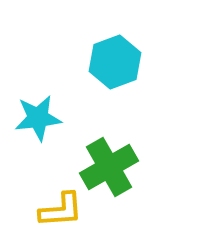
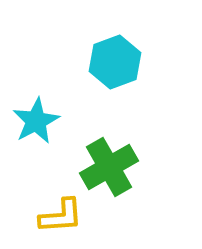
cyan star: moved 2 px left, 3 px down; rotated 21 degrees counterclockwise
yellow L-shape: moved 6 px down
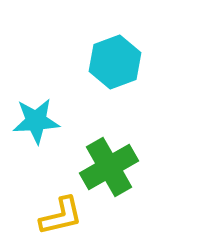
cyan star: rotated 24 degrees clockwise
yellow L-shape: rotated 9 degrees counterclockwise
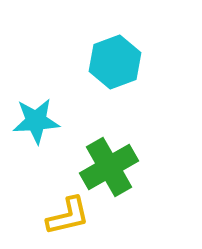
yellow L-shape: moved 7 px right
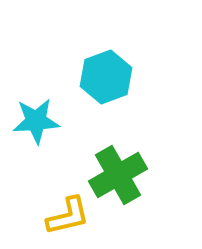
cyan hexagon: moved 9 px left, 15 px down
green cross: moved 9 px right, 8 px down
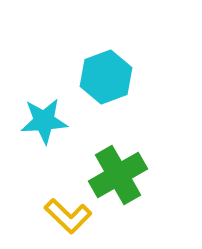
cyan star: moved 8 px right
yellow L-shape: rotated 57 degrees clockwise
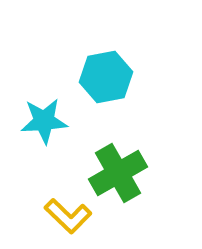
cyan hexagon: rotated 9 degrees clockwise
green cross: moved 2 px up
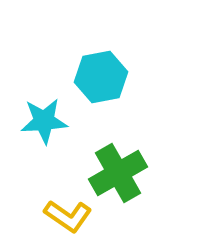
cyan hexagon: moved 5 px left
yellow L-shape: rotated 9 degrees counterclockwise
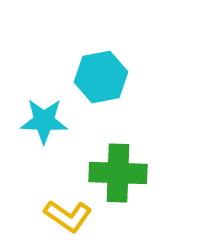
cyan star: rotated 6 degrees clockwise
green cross: rotated 32 degrees clockwise
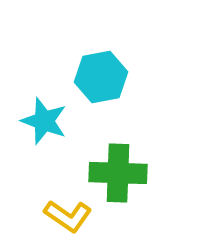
cyan star: rotated 18 degrees clockwise
